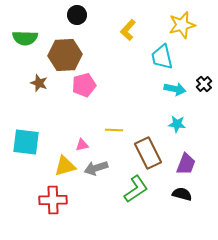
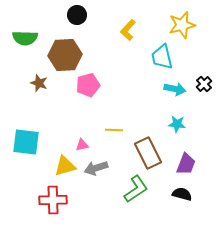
pink pentagon: moved 4 px right
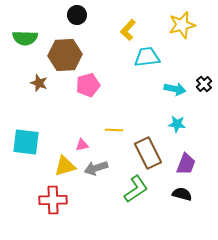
cyan trapezoid: moved 15 px left; rotated 96 degrees clockwise
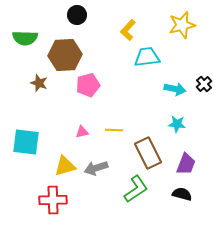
pink triangle: moved 13 px up
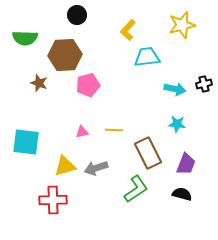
black cross: rotated 28 degrees clockwise
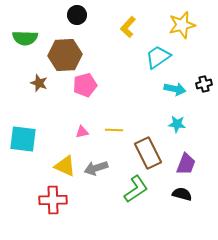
yellow L-shape: moved 3 px up
cyan trapezoid: moved 11 px right; rotated 28 degrees counterclockwise
pink pentagon: moved 3 px left
cyan square: moved 3 px left, 3 px up
yellow triangle: rotated 40 degrees clockwise
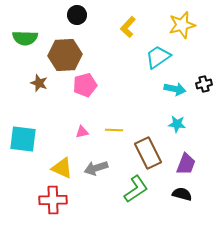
yellow triangle: moved 3 px left, 2 px down
